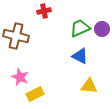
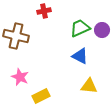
purple circle: moved 1 px down
yellow rectangle: moved 6 px right, 2 px down
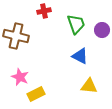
green trapezoid: moved 4 px left, 4 px up; rotated 95 degrees clockwise
yellow rectangle: moved 5 px left, 2 px up
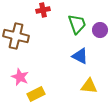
red cross: moved 1 px left, 1 px up
green trapezoid: moved 1 px right
purple circle: moved 2 px left
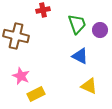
pink star: moved 1 px right, 1 px up
yellow triangle: rotated 18 degrees clockwise
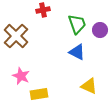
brown cross: rotated 30 degrees clockwise
blue triangle: moved 3 px left, 4 px up
yellow rectangle: moved 3 px right; rotated 18 degrees clockwise
